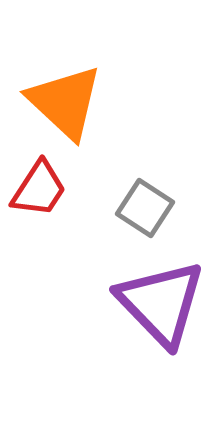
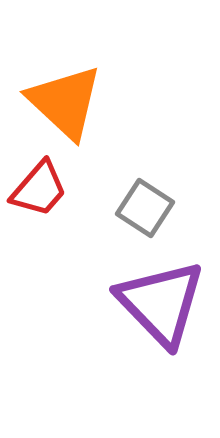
red trapezoid: rotated 8 degrees clockwise
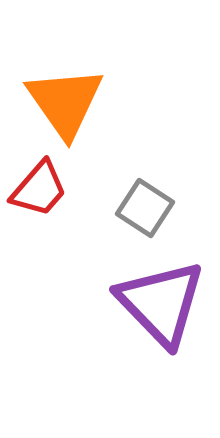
orange triangle: rotated 12 degrees clockwise
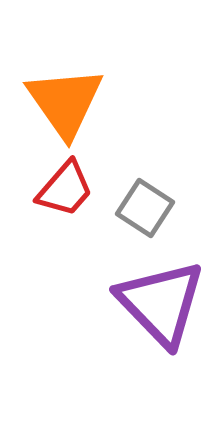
red trapezoid: moved 26 px right
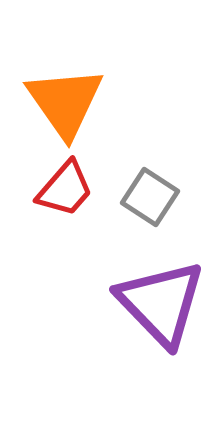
gray square: moved 5 px right, 11 px up
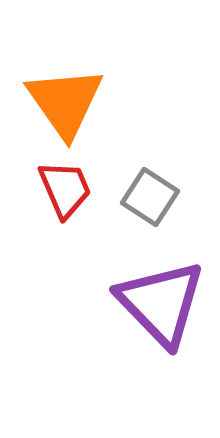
red trapezoid: rotated 64 degrees counterclockwise
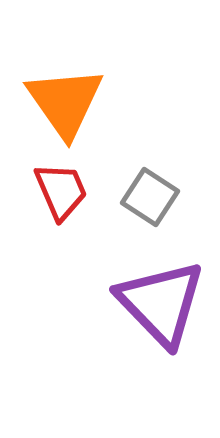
red trapezoid: moved 4 px left, 2 px down
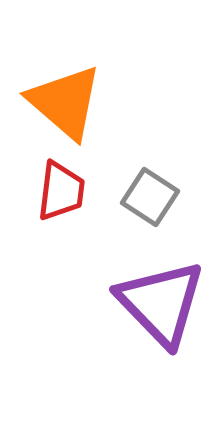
orange triangle: rotated 14 degrees counterclockwise
red trapezoid: rotated 30 degrees clockwise
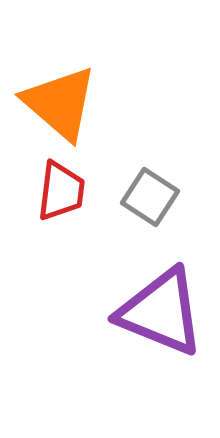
orange triangle: moved 5 px left, 1 px down
purple triangle: moved 9 px down; rotated 24 degrees counterclockwise
